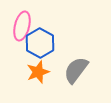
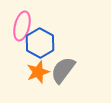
gray semicircle: moved 13 px left
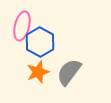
blue hexagon: moved 1 px up
gray semicircle: moved 6 px right, 2 px down
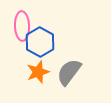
pink ellipse: rotated 16 degrees counterclockwise
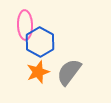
pink ellipse: moved 3 px right, 1 px up
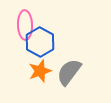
orange star: moved 2 px right, 1 px up
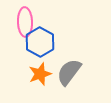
pink ellipse: moved 3 px up
orange star: moved 3 px down
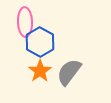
orange star: moved 3 px up; rotated 15 degrees counterclockwise
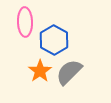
blue hexagon: moved 14 px right, 2 px up
gray semicircle: rotated 8 degrees clockwise
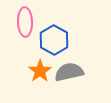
gray semicircle: rotated 32 degrees clockwise
